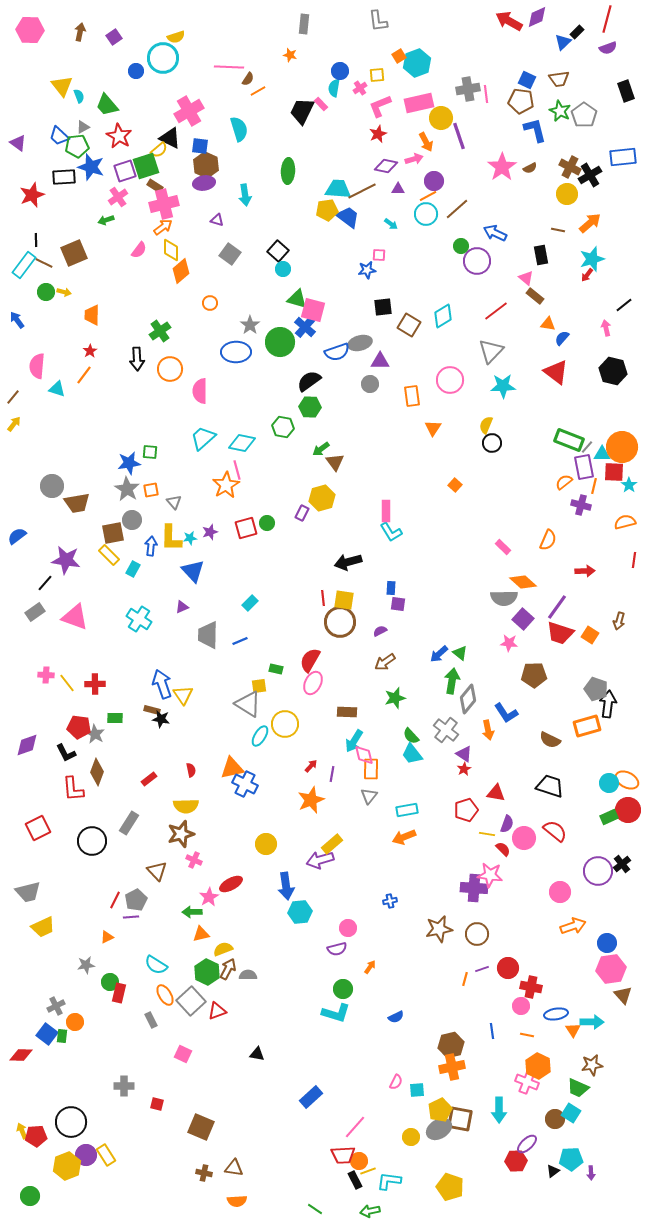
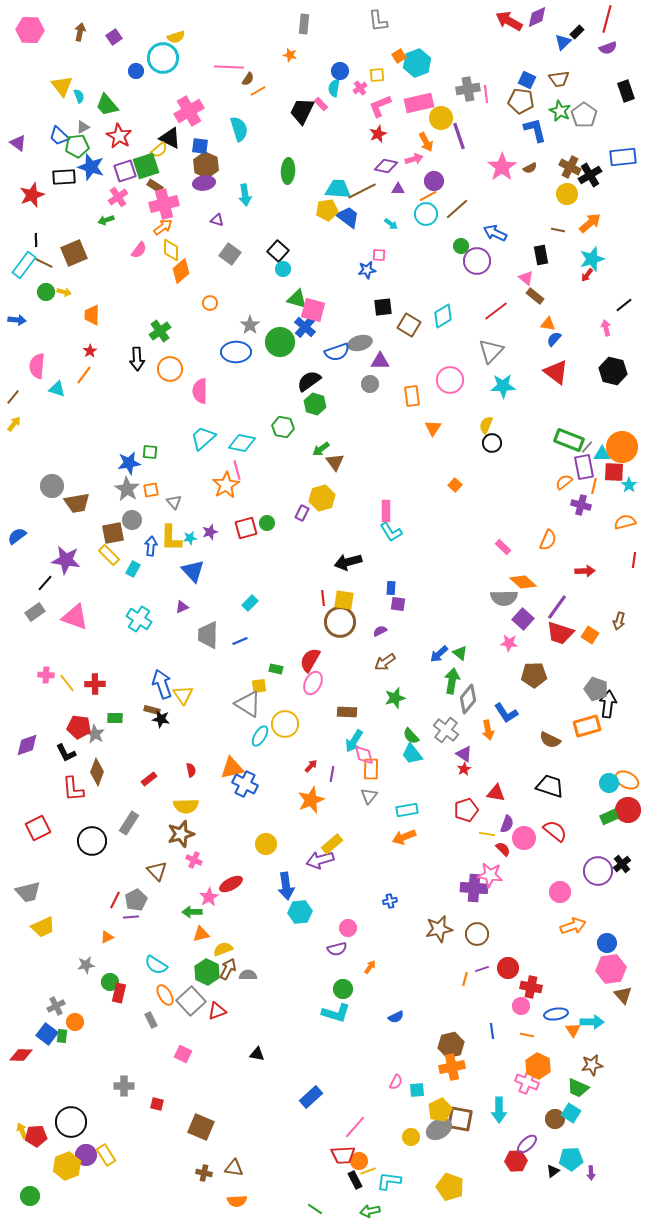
blue arrow at (17, 320): rotated 132 degrees clockwise
blue semicircle at (562, 338): moved 8 px left, 1 px down
green hexagon at (310, 407): moved 5 px right, 3 px up; rotated 15 degrees clockwise
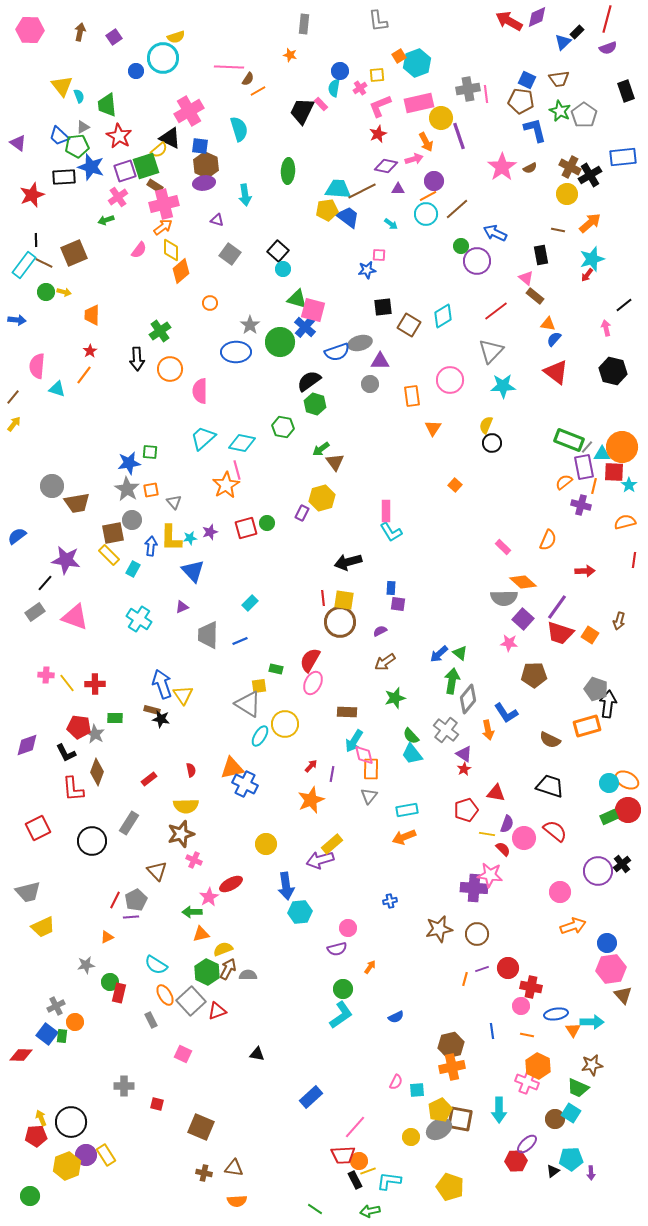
green trapezoid at (107, 105): rotated 35 degrees clockwise
cyan L-shape at (336, 1013): moved 5 px right, 2 px down; rotated 52 degrees counterclockwise
yellow arrow at (22, 1131): moved 19 px right, 13 px up
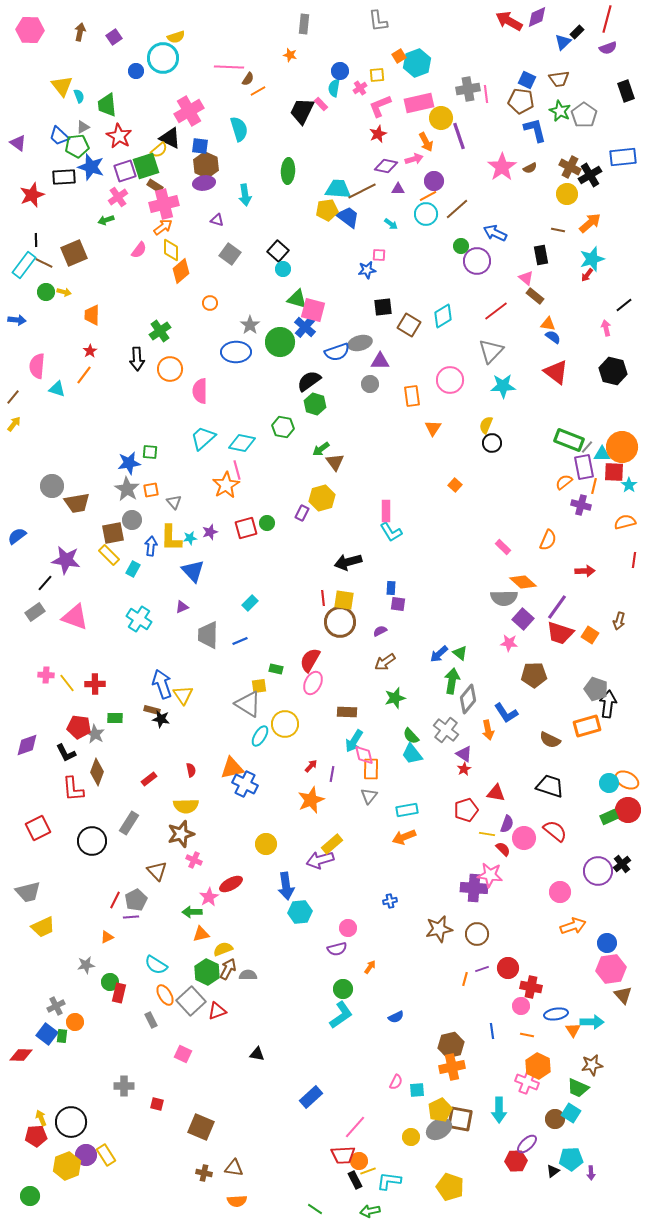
blue semicircle at (554, 339): moved 1 px left, 2 px up; rotated 84 degrees clockwise
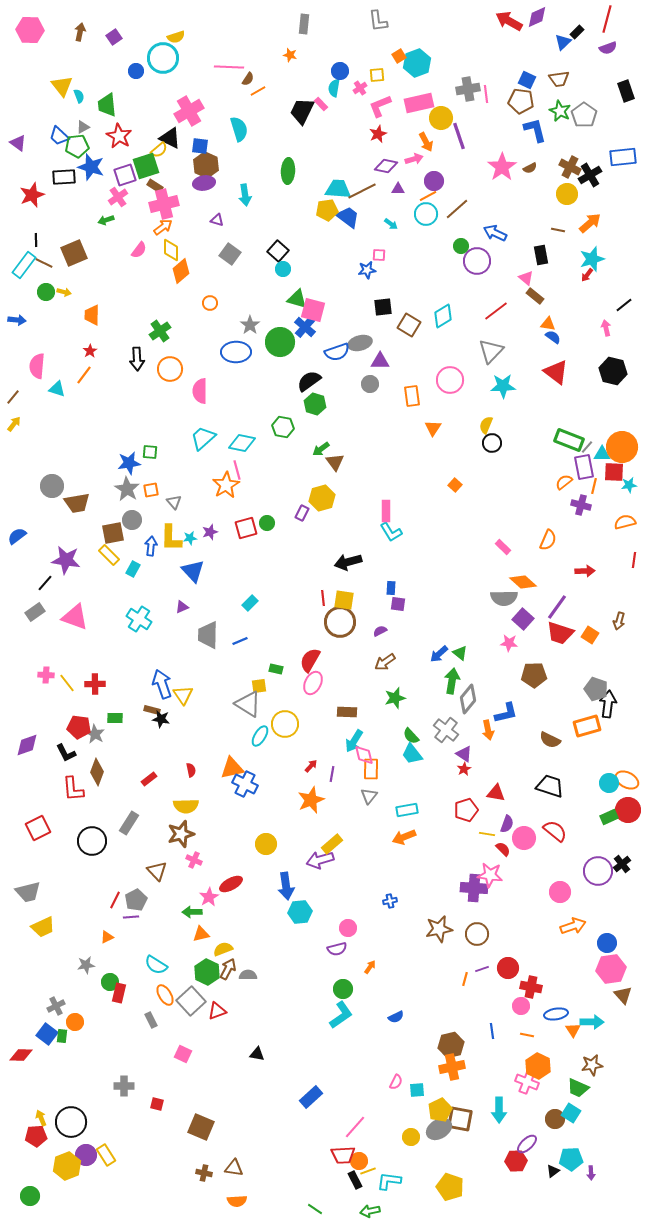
purple square at (125, 171): moved 4 px down
cyan star at (629, 485): rotated 28 degrees clockwise
blue L-shape at (506, 713): rotated 70 degrees counterclockwise
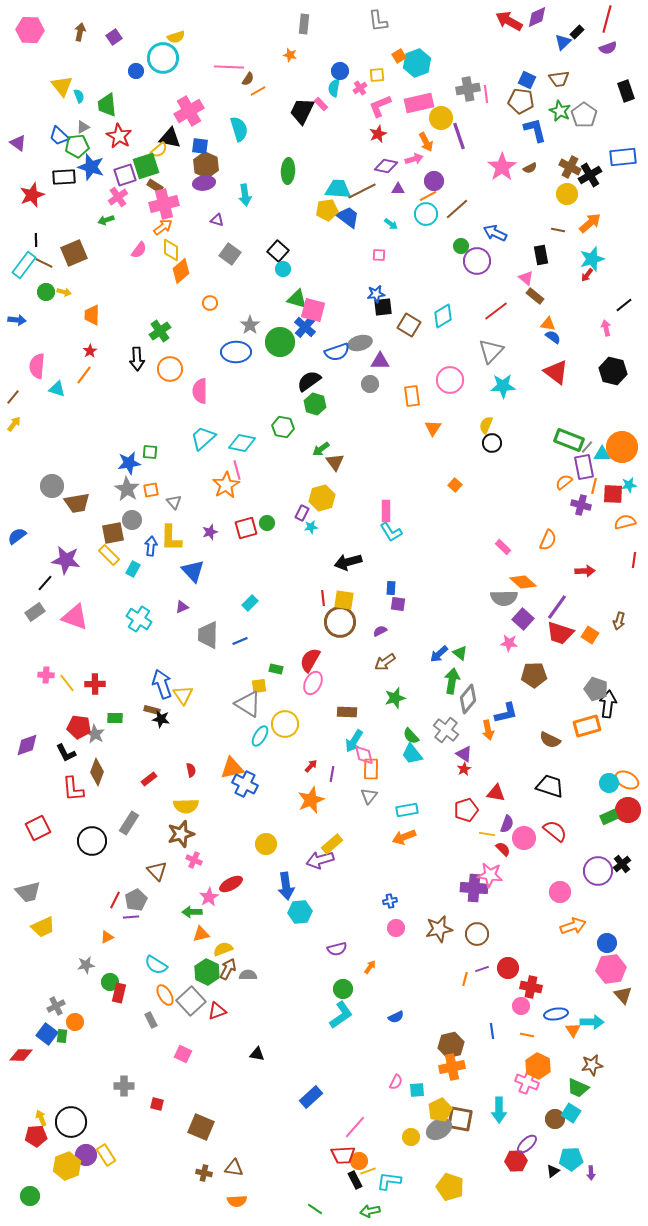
black triangle at (170, 138): rotated 15 degrees counterclockwise
blue star at (367, 270): moved 9 px right, 24 px down
red square at (614, 472): moved 1 px left, 22 px down
cyan star at (190, 538): moved 121 px right, 11 px up
pink circle at (348, 928): moved 48 px right
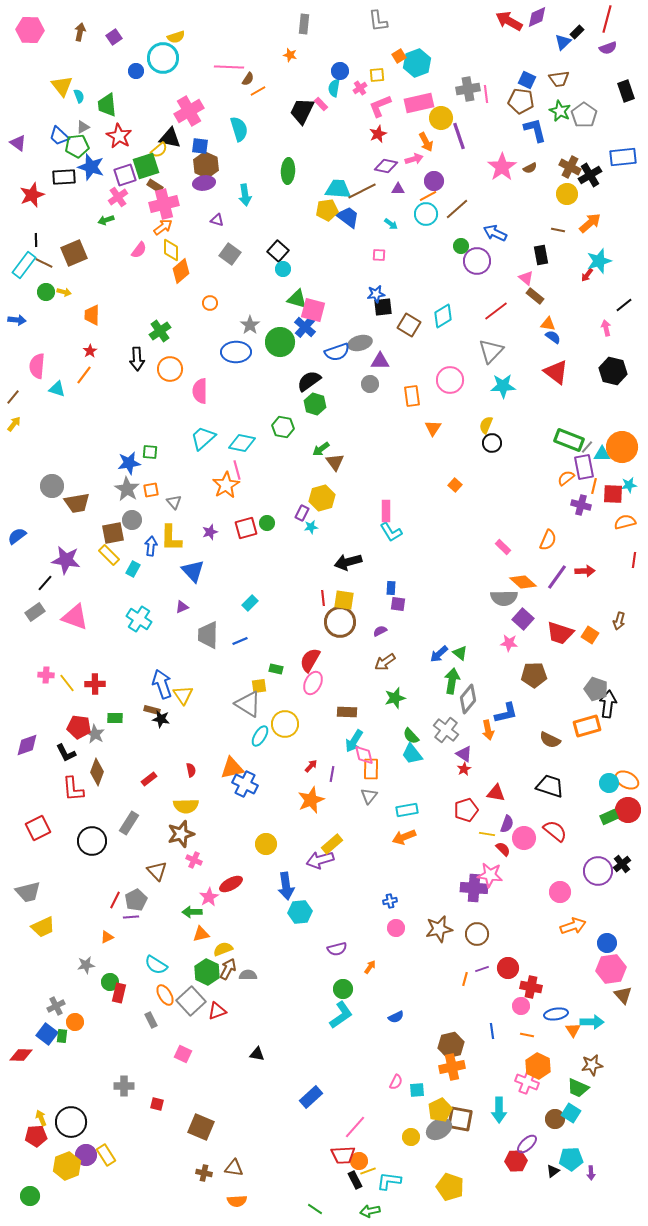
cyan star at (592, 259): moved 7 px right, 2 px down
orange semicircle at (564, 482): moved 2 px right, 4 px up
purple line at (557, 607): moved 30 px up
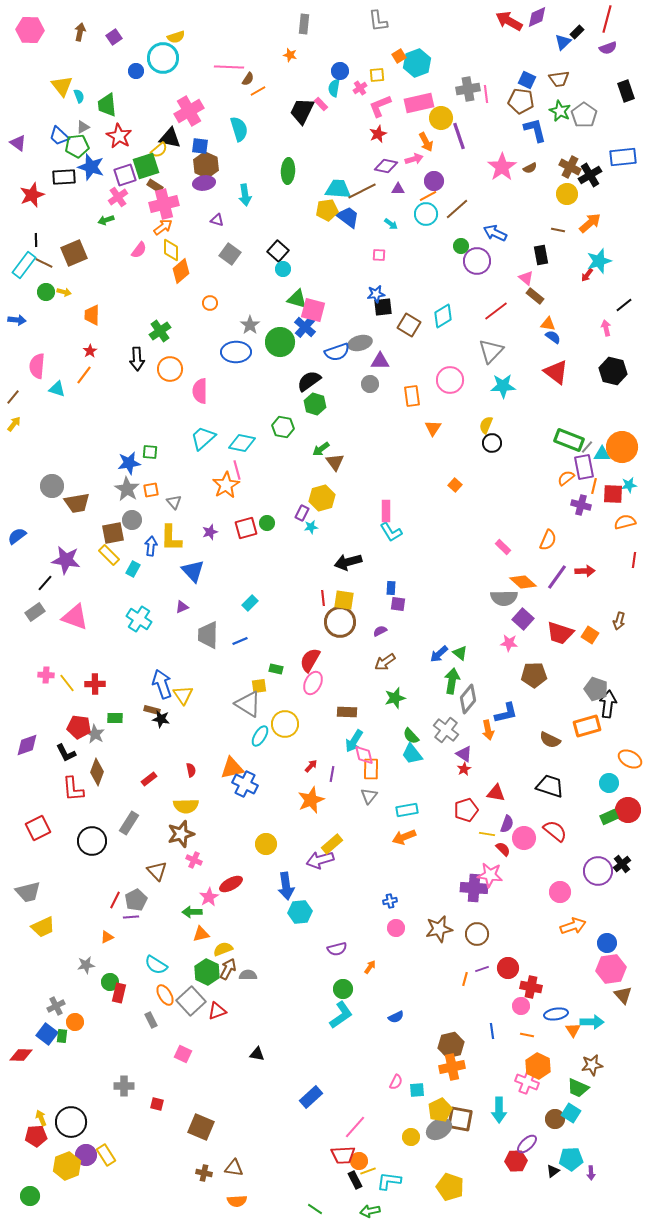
orange ellipse at (627, 780): moved 3 px right, 21 px up
